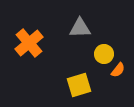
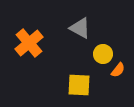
gray triangle: rotated 30 degrees clockwise
yellow circle: moved 1 px left
yellow square: rotated 20 degrees clockwise
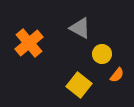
yellow circle: moved 1 px left
orange semicircle: moved 1 px left, 5 px down
yellow square: rotated 35 degrees clockwise
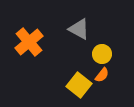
gray triangle: moved 1 px left, 1 px down
orange cross: moved 1 px up
orange semicircle: moved 15 px left
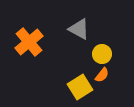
yellow square: moved 1 px right, 2 px down; rotated 20 degrees clockwise
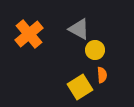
orange cross: moved 8 px up
yellow circle: moved 7 px left, 4 px up
orange semicircle: rotated 42 degrees counterclockwise
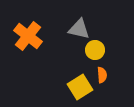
gray triangle: rotated 15 degrees counterclockwise
orange cross: moved 1 px left, 2 px down; rotated 12 degrees counterclockwise
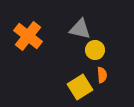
gray triangle: moved 1 px right
